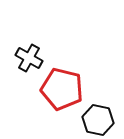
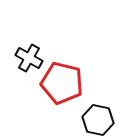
red pentagon: moved 6 px up
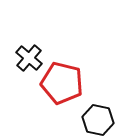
black cross: rotated 12 degrees clockwise
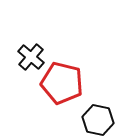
black cross: moved 2 px right, 1 px up
